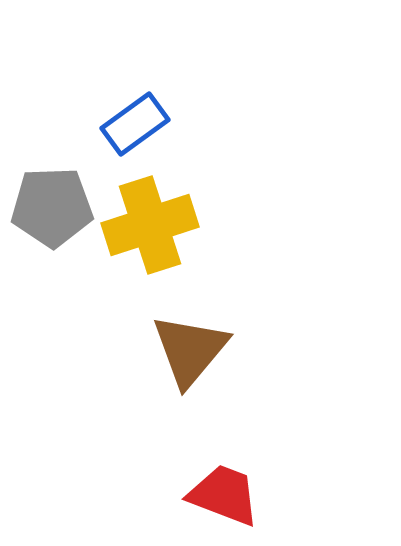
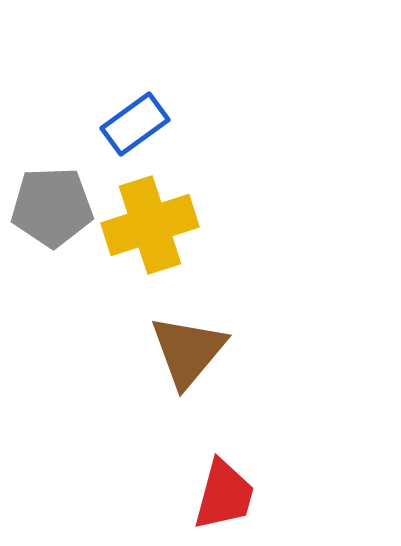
brown triangle: moved 2 px left, 1 px down
red trapezoid: rotated 84 degrees clockwise
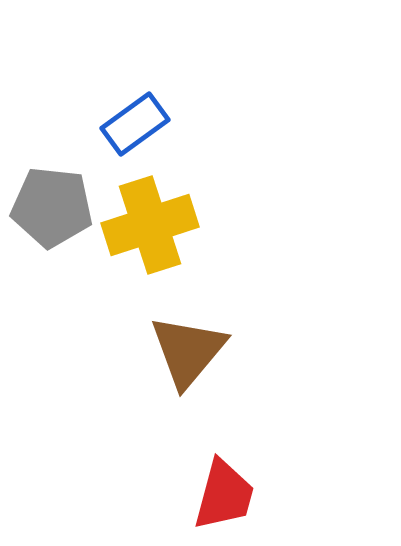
gray pentagon: rotated 8 degrees clockwise
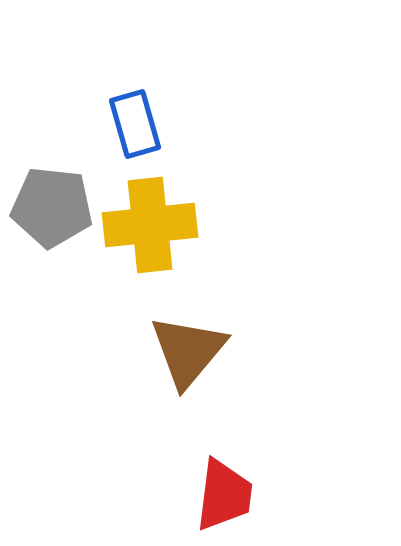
blue rectangle: rotated 70 degrees counterclockwise
yellow cross: rotated 12 degrees clockwise
red trapezoid: rotated 8 degrees counterclockwise
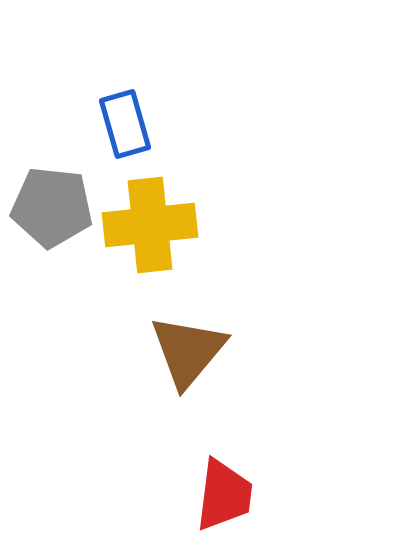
blue rectangle: moved 10 px left
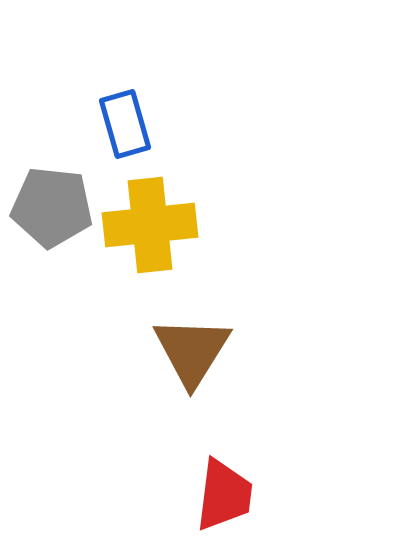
brown triangle: moved 4 px right; rotated 8 degrees counterclockwise
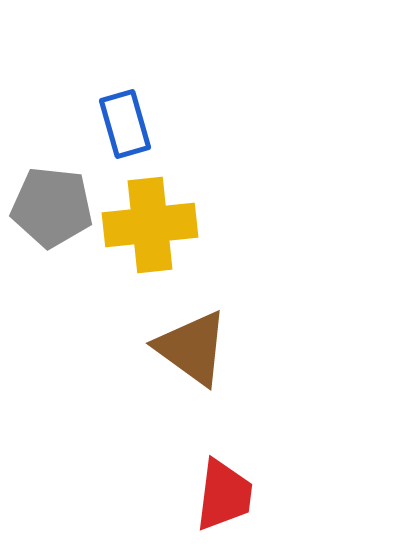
brown triangle: moved 3 px up; rotated 26 degrees counterclockwise
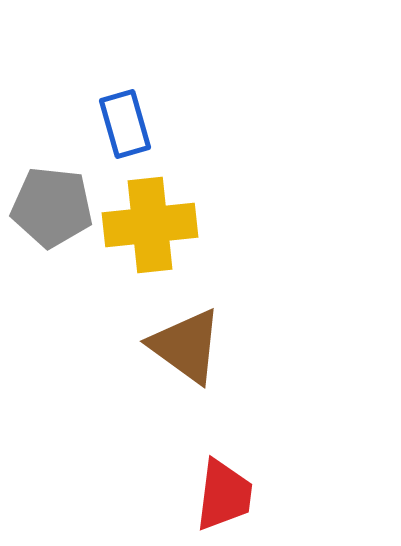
brown triangle: moved 6 px left, 2 px up
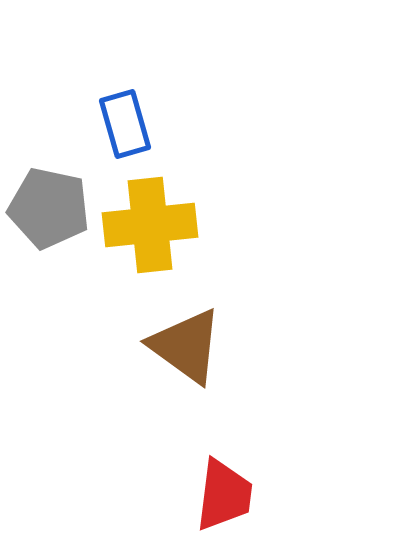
gray pentagon: moved 3 px left, 1 px down; rotated 6 degrees clockwise
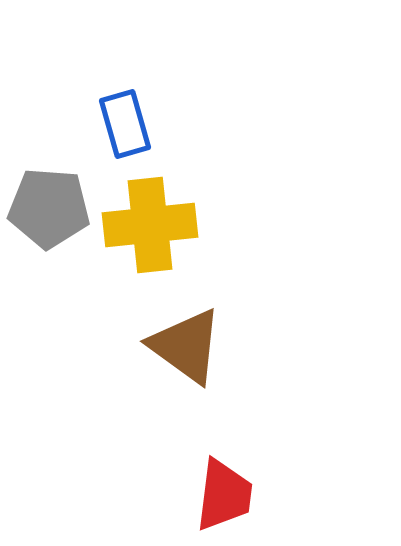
gray pentagon: rotated 8 degrees counterclockwise
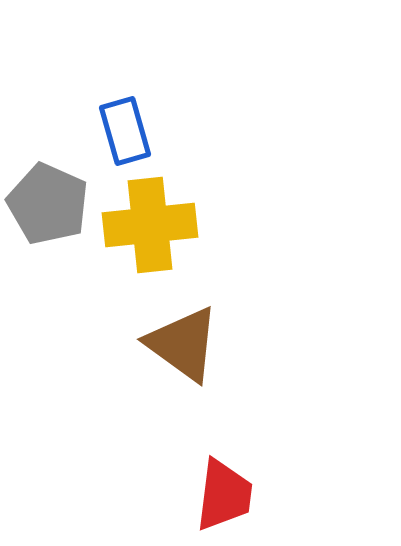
blue rectangle: moved 7 px down
gray pentagon: moved 1 px left, 4 px up; rotated 20 degrees clockwise
brown triangle: moved 3 px left, 2 px up
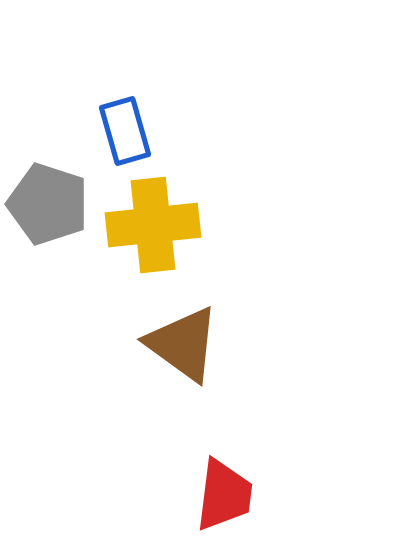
gray pentagon: rotated 6 degrees counterclockwise
yellow cross: moved 3 px right
